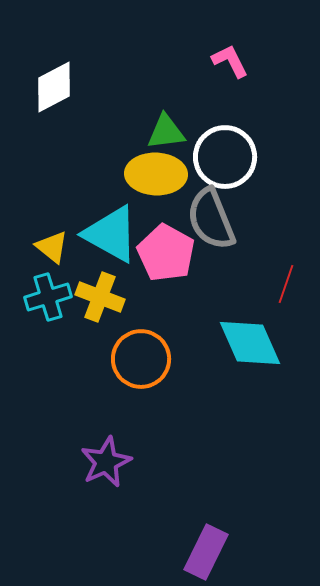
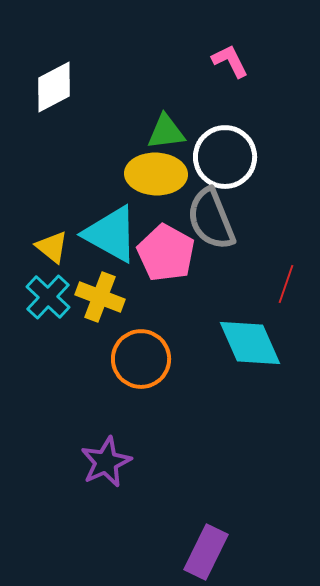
cyan cross: rotated 30 degrees counterclockwise
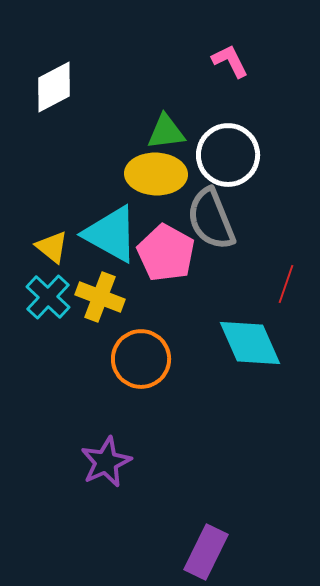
white circle: moved 3 px right, 2 px up
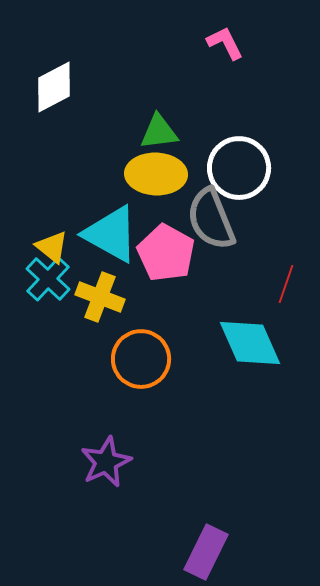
pink L-shape: moved 5 px left, 18 px up
green triangle: moved 7 px left
white circle: moved 11 px right, 13 px down
cyan cross: moved 18 px up
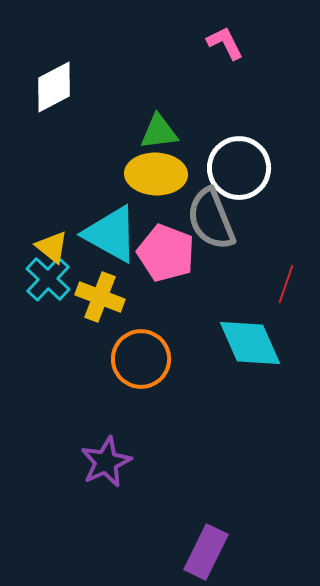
pink pentagon: rotated 8 degrees counterclockwise
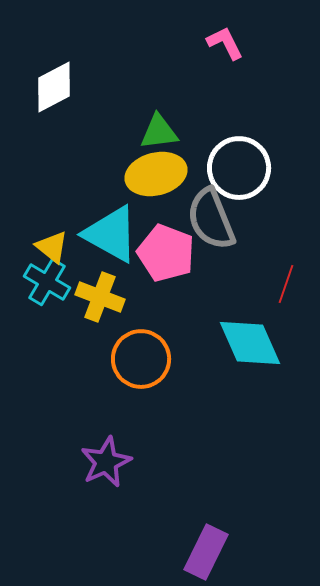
yellow ellipse: rotated 16 degrees counterclockwise
cyan cross: moved 1 px left, 3 px down; rotated 12 degrees counterclockwise
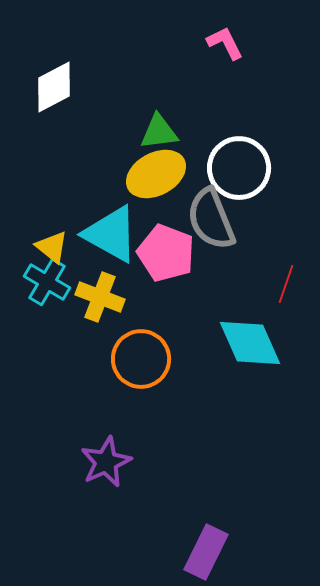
yellow ellipse: rotated 14 degrees counterclockwise
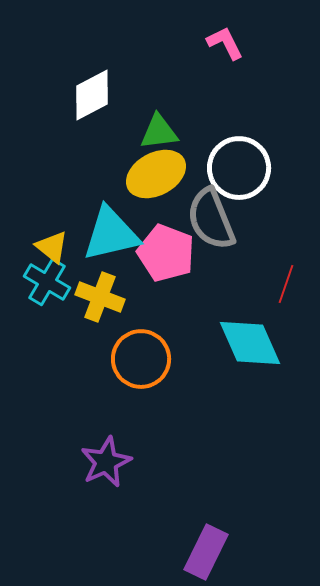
white diamond: moved 38 px right, 8 px down
cyan triangle: rotated 42 degrees counterclockwise
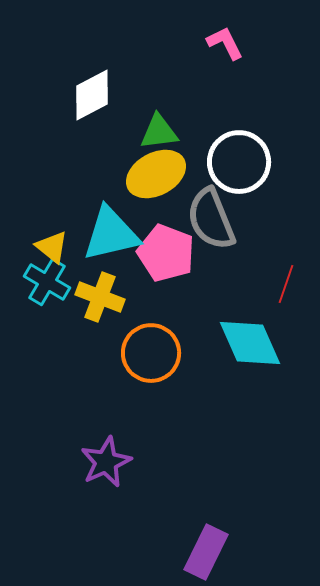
white circle: moved 6 px up
orange circle: moved 10 px right, 6 px up
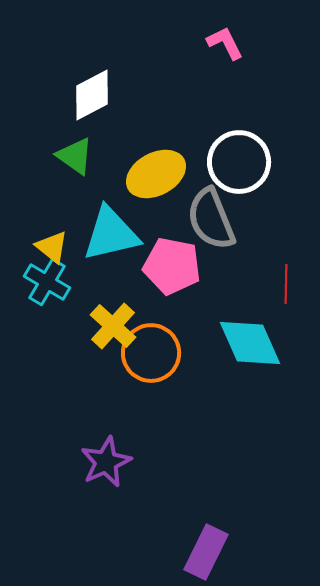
green triangle: moved 84 px left, 24 px down; rotated 42 degrees clockwise
pink pentagon: moved 6 px right, 13 px down; rotated 10 degrees counterclockwise
red line: rotated 18 degrees counterclockwise
yellow cross: moved 13 px right, 29 px down; rotated 21 degrees clockwise
